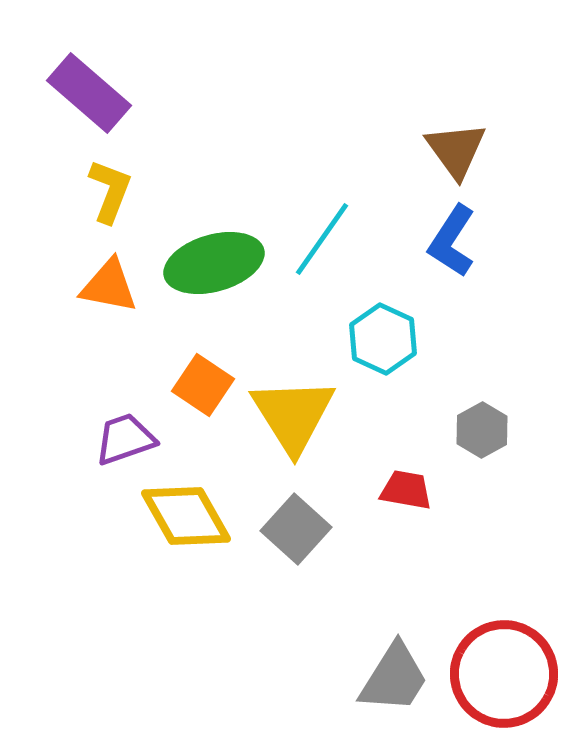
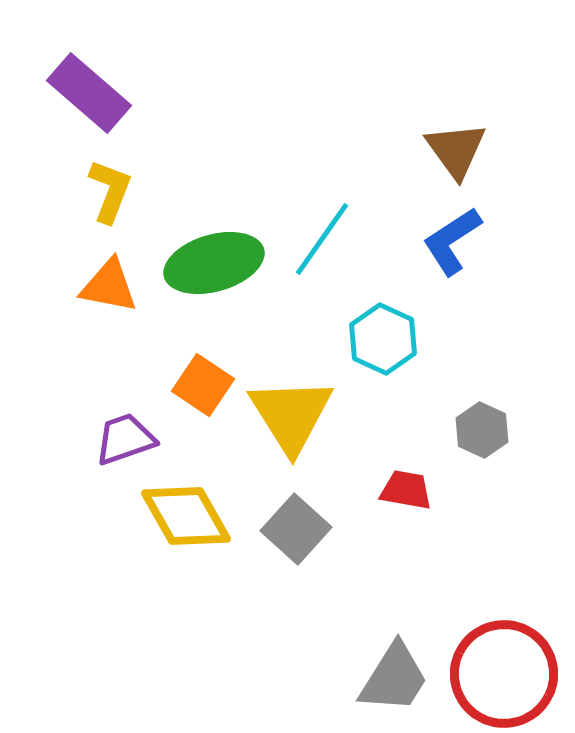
blue L-shape: rotated 24 degrees clockwise
yellow triangle: moved 2 px left
gray hexagon: rotated 6 degrees counterclockwise
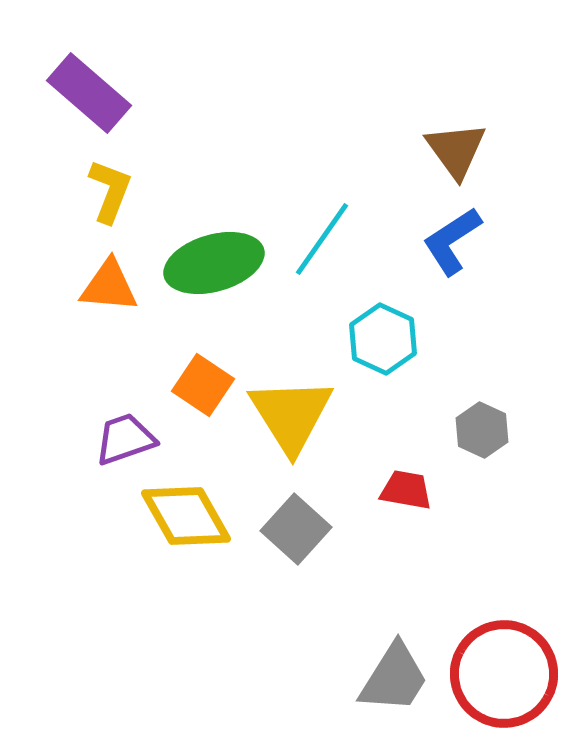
orange triangle: rotated 6 degrees counterclockwise
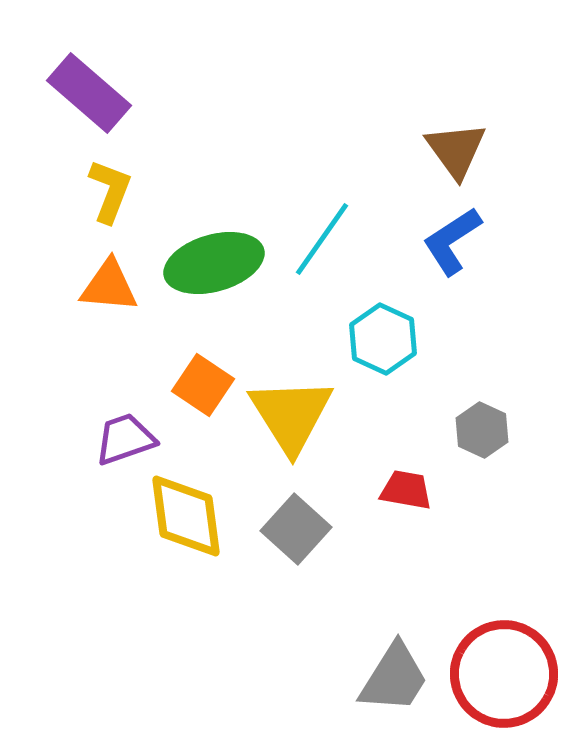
yellow diamond: rotated 22 degrees clockwise
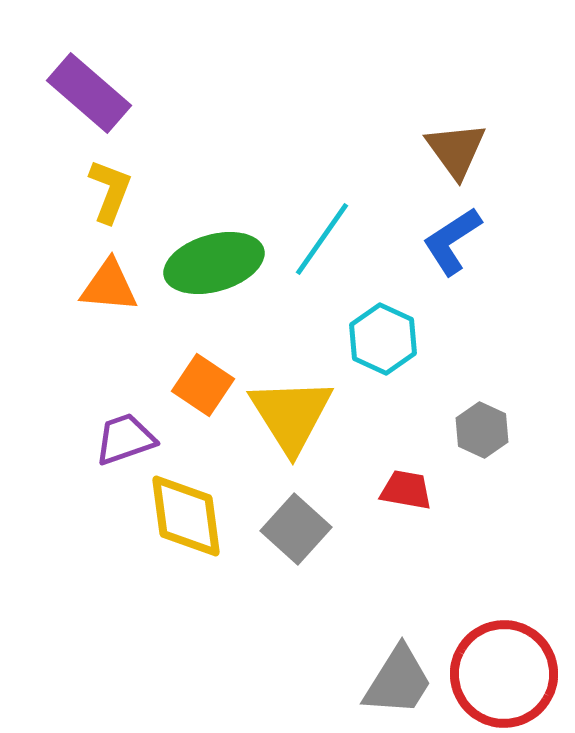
gray trapezoid: moved 4 px right, 3 px down
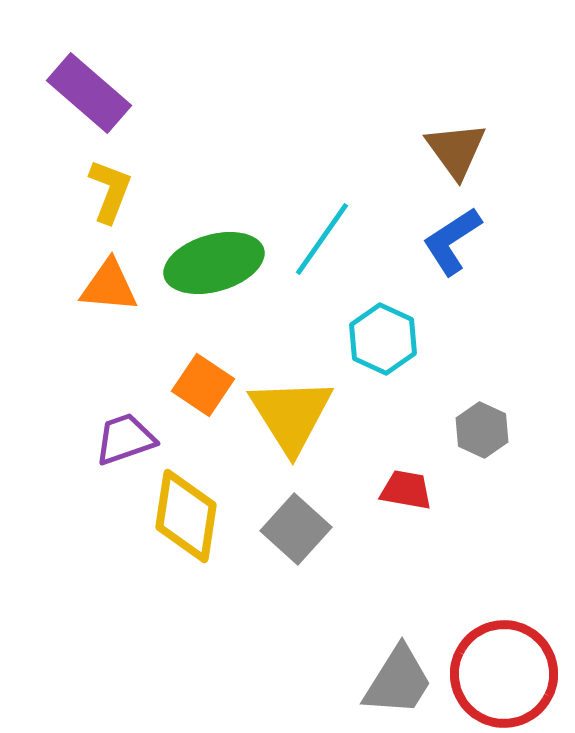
yellow diamond: rotated 16 degrees clockwise
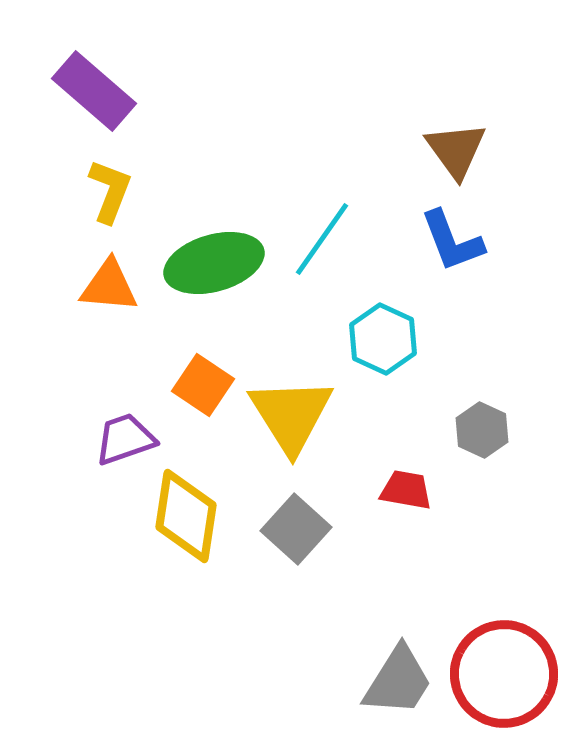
purple rectangle: moved 5 px right, 2 px up
blue L-shape: rotated 78 degrees counterclockwise
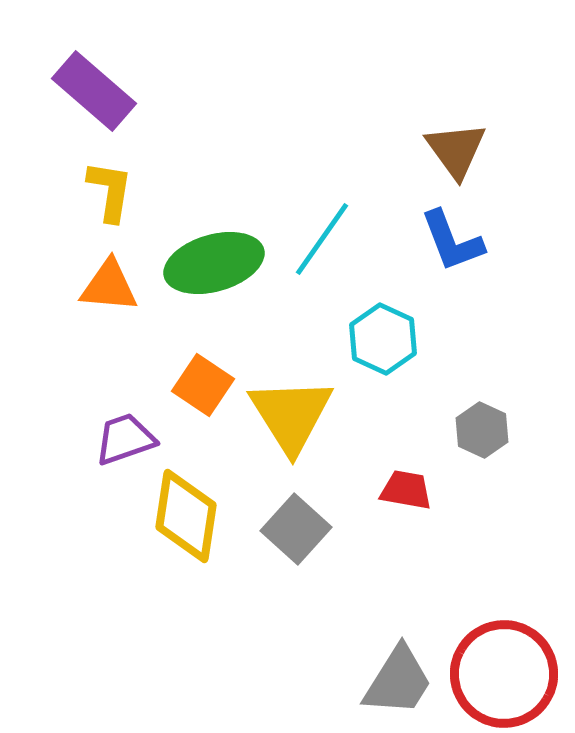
yellow L-shape: rotated 12 degrees counterclockwise
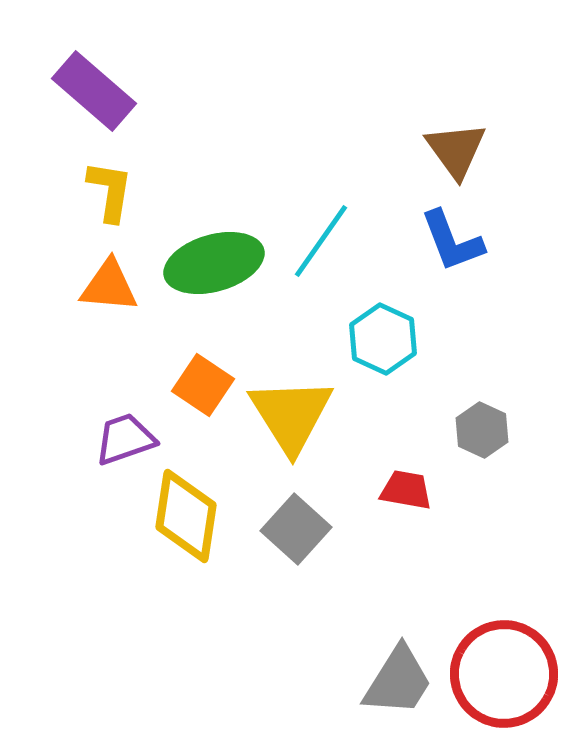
cyan line: moved 1 px left, 2 px down
